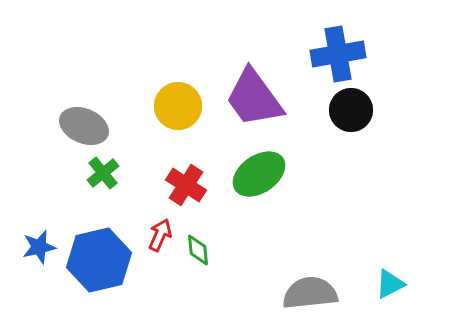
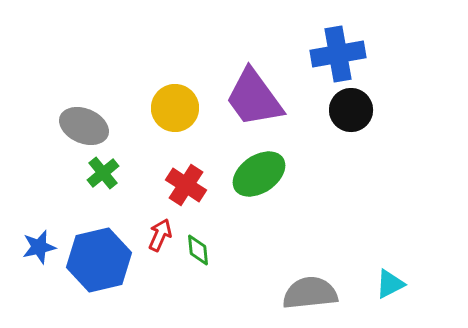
yellow circle: moved 3 px left, 2 px down
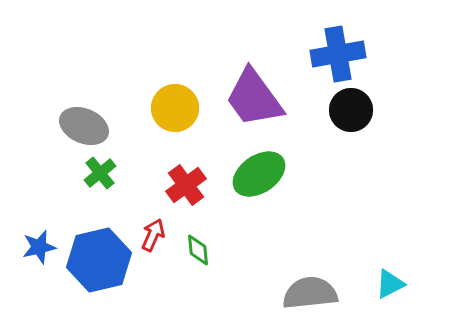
green cross: moved 3 px left
red cross: rotated 21 degrees clockwise
red arrow: moved 7 px left
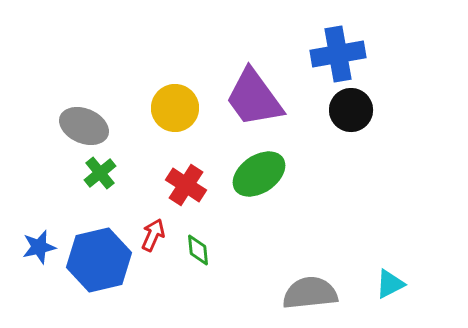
red cross: rotated 21 degrees counterclockwise
